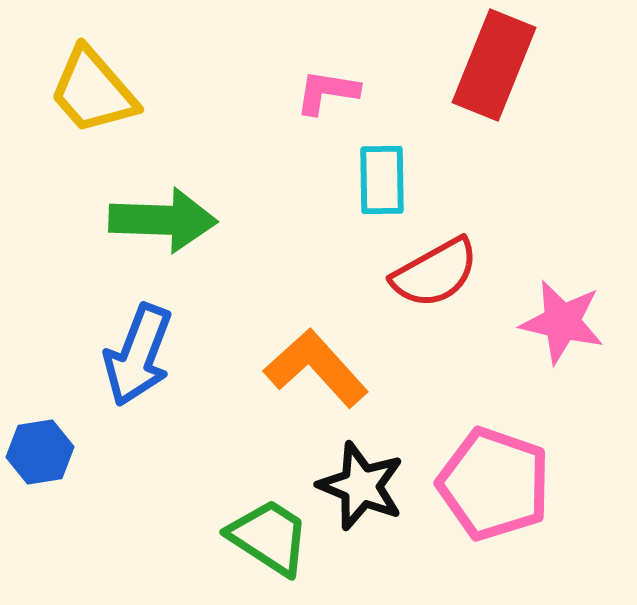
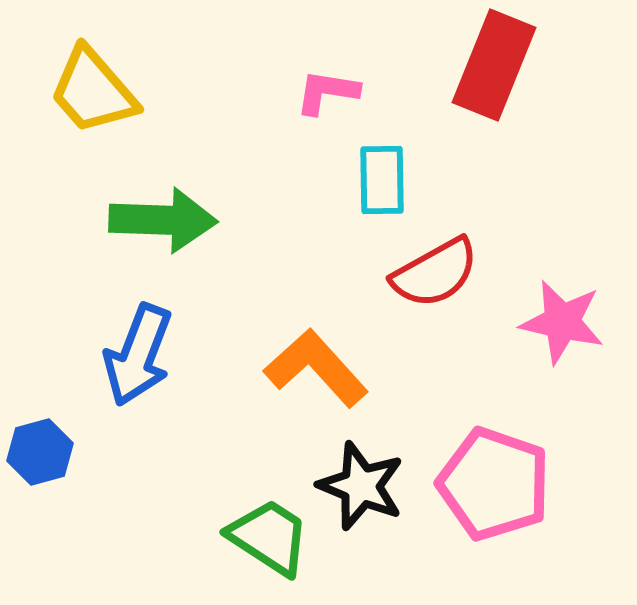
blue hexagon: rotated 6 degrees counterclockwise
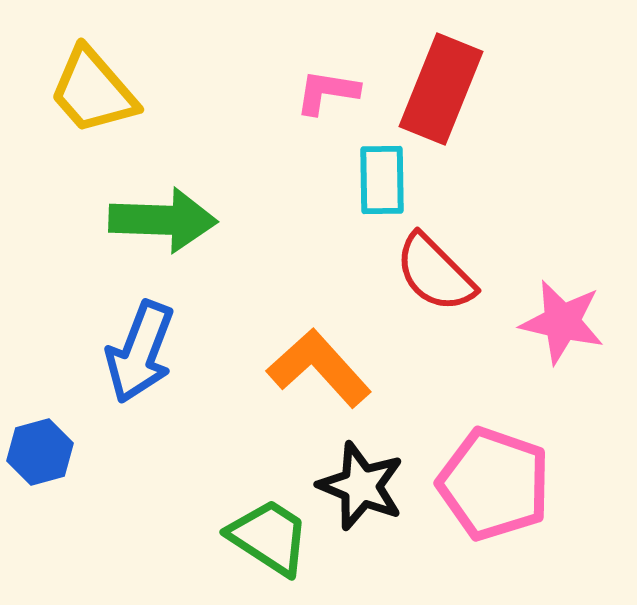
red rectangle: moved 53 px left, 24 px down
red semicircle: rotated 74 degrees clockwise
blue arrow: moved 2 px right, 3 px up
orange L-shape: moved 3 px right
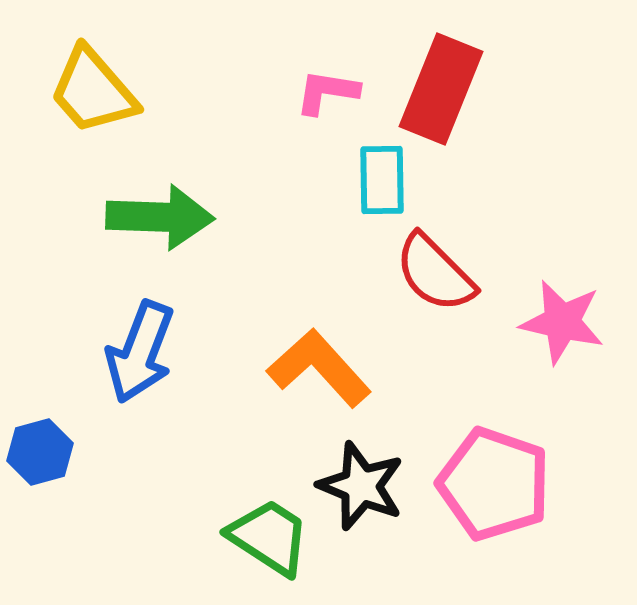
green arrow: moved 3 px left, 3 px up
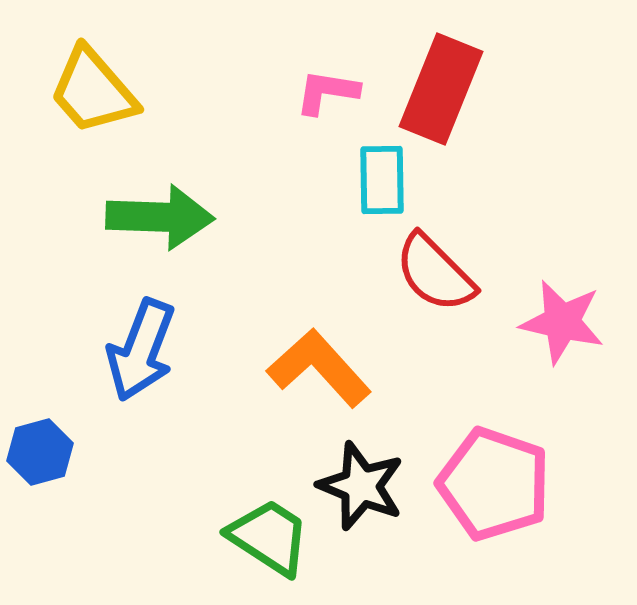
blue arrow: moved 1 px right, 2 px up
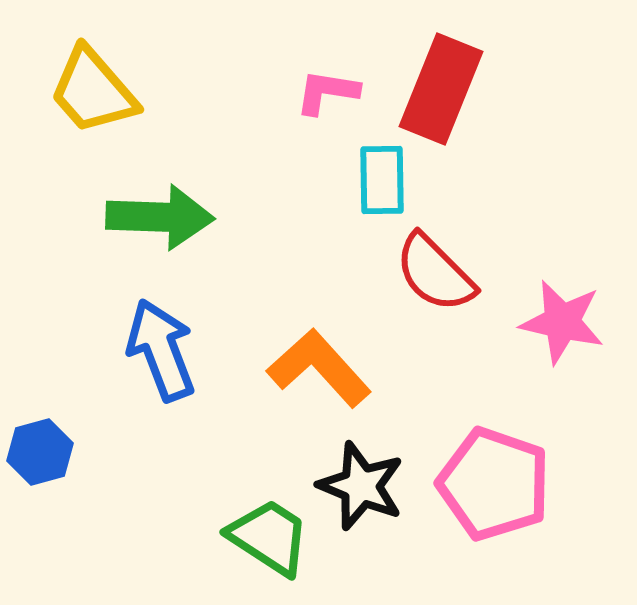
blue arrow: moved 20 px right; rotated 138 degrees clockwise
